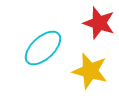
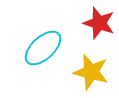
yellow star: moved 1 px right, 1 px down
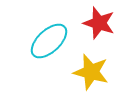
cyan ellipse: moved 6 px right, 7 px up
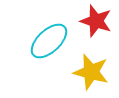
red star: moved 3 px left, 2 px up
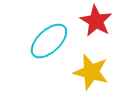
red star: rotated 12 degrees clockwise
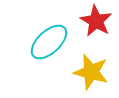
cyan ellipse: moved 1 px down
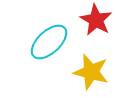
red star: moved 1 px up
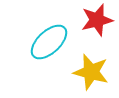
red star: moved 1 px right; rotated 28 degrees clockwise
